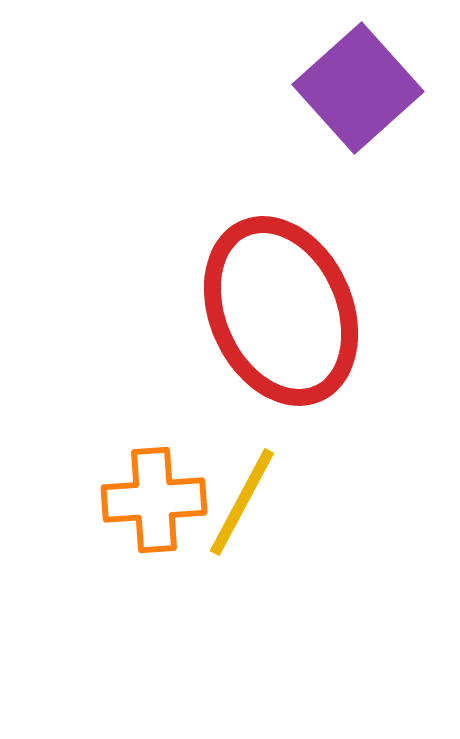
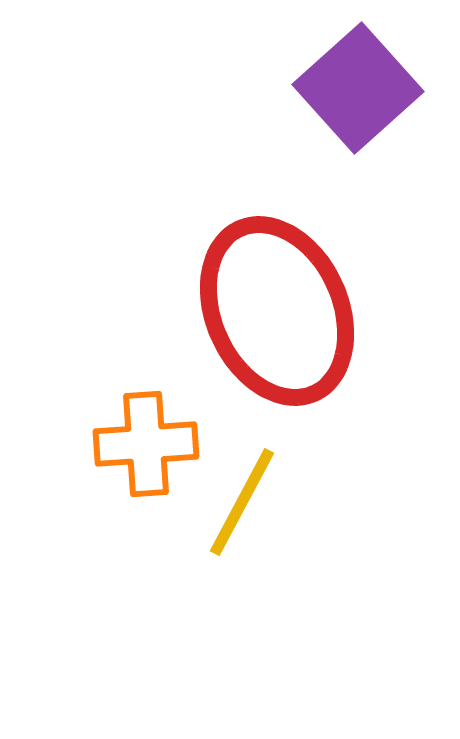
red ellipse: moved 4 px left
orange cross: moved 8 px left, 56 px up
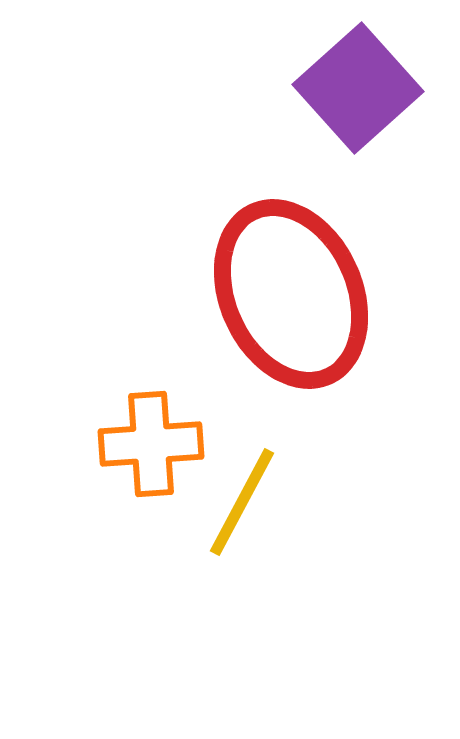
red ellipse: moved 14 px right, 17 px up
orange cross: moved 5 px right
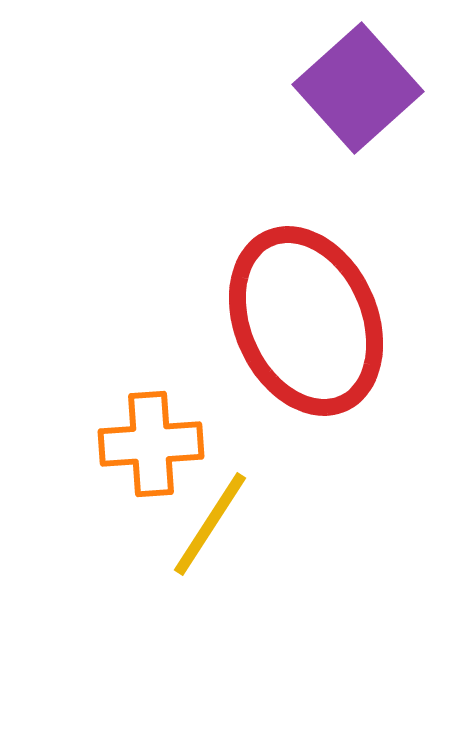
red ellipse: moved 15 px right, 27 px down
yellow line: moved 32 px left, 22 px down; rotated 5 degrees clockwise
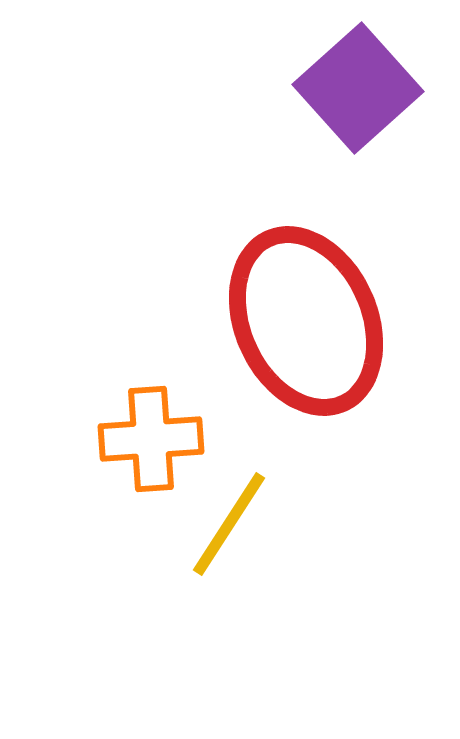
orange cross: moved 5 px up
yellow line: moved 19 px right
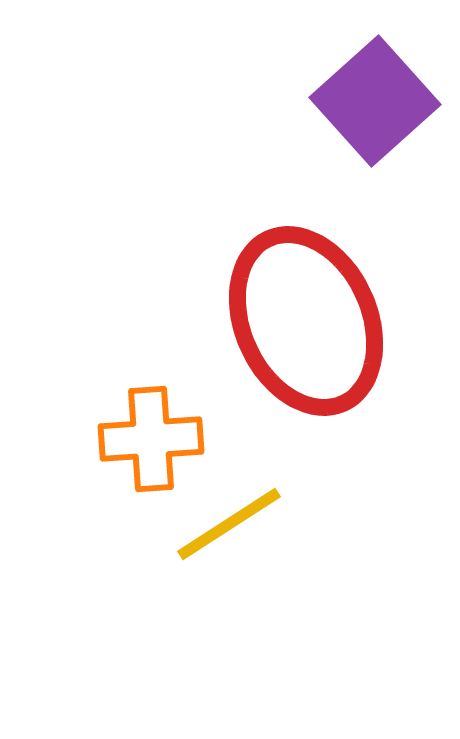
purple square: moved 17 px right, 13 px down
yellow line: rotated 24 degrees clockwise
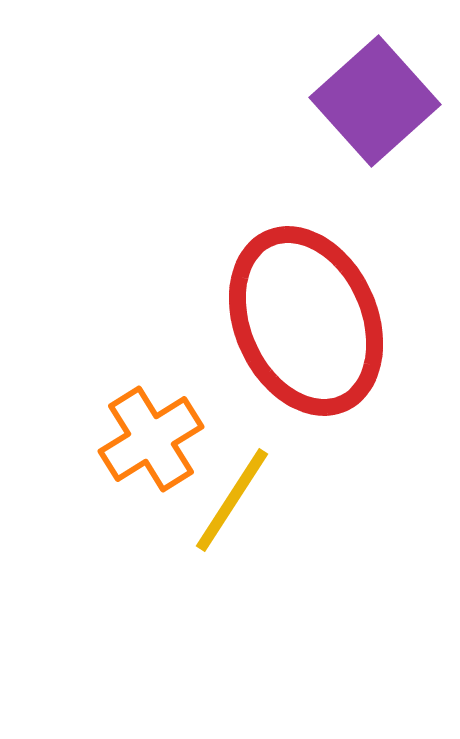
orange cross: rotated 28 degrees counterclockwise
yellow line: moved 3 px right, 24 px up; rotated 24 degrees counterclockwise
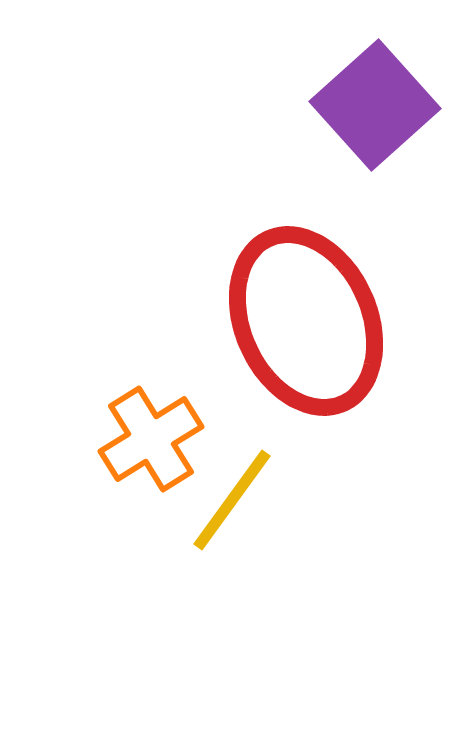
purple square: moved 4 px down
yellow line: rotated 3 degrees clockwise
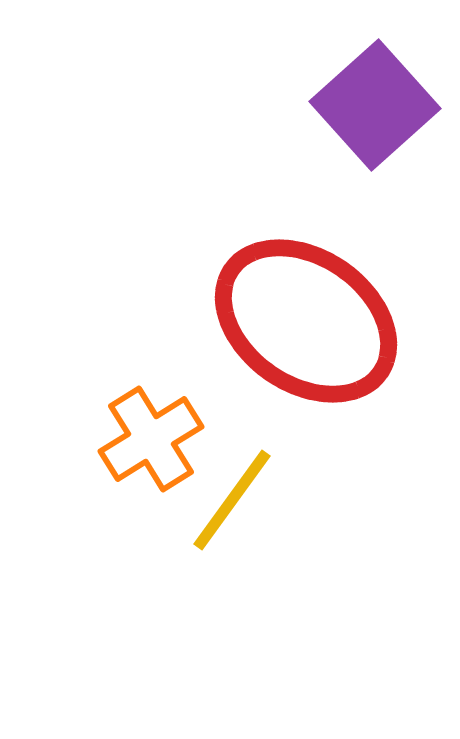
red ellipse: rotated 31 degrees counterclockwise
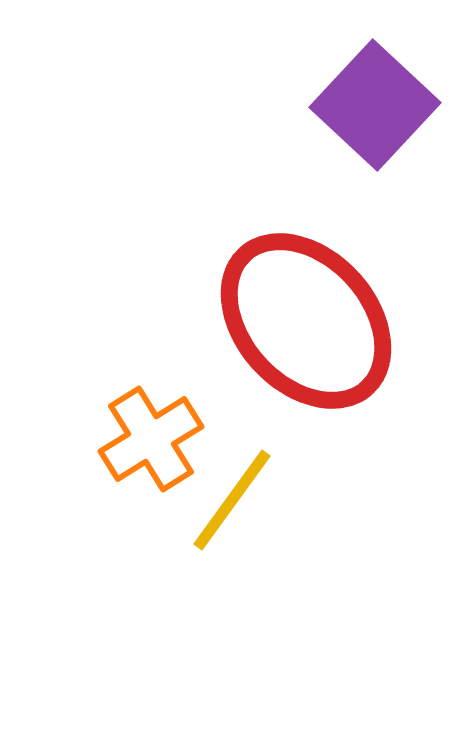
purple square: rotated 5 degrees counterclockwise
red ellipse: rotated 13 degrees clockwise
